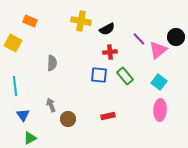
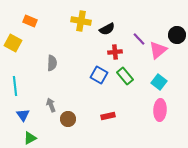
black circle: moved 1 px right, 2 px up
red cross: moved 5 px right
blue square: rotated 24 degrees clockwise
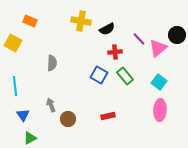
pink triangle: moved 2 px up
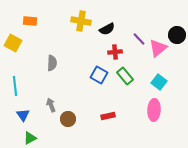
orange rectangle: rotated 16 degrees counterclockwise
pink ellipse: moved 6 px left
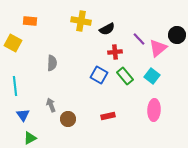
cyan square: moved 7 px left, 6 px up
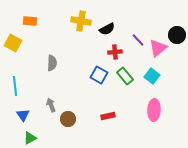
purple line: moved 1 px left, 1 px down
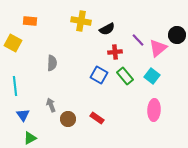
red rectangle: moved 11 px left, 2 px down; rotated 48 degrees clockwise
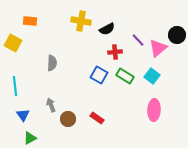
green rectangle: rotated 18 degrees counterclockwise
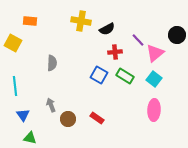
pink triangle: moved 3 px left, 5 px down
cyan square: moved 2 px right, 3 px down
green triangle: rotated 40 degrees clockwise
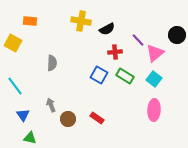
cyan line: rotated 30 degrees counterclockwise
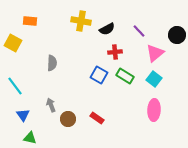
purple line: moved 1 px right, 9 px up
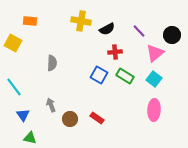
black circle: moved 5 px left
cyan line: moved 1 px left, 1 px down
brown circle: moved 2 px right
